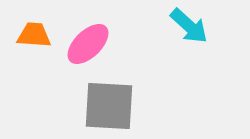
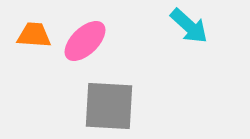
pink ellipse: moved 3 px left, 3 px up
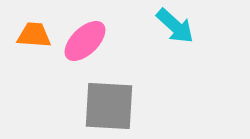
cyan arrow: moved 14 px left
